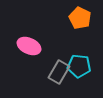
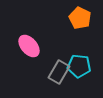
pink ellipse: rotated 25 degrees clockwise
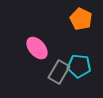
orange pentagon: moved 1 px right, 1 px down
pink ellipse: moved 8 px right, 2 px down
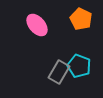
pink ellipse: moved 23 px up
cyan pentagon: rotated 15 degrees clockwise
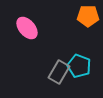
orange pentagon: moved 7 px right, 3 px up; rotated 25 degrees counterclockwise
pink ellipse: moved 10 px left, 3 px down
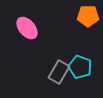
cyan pentagon: moved 1 px right, 1 px down
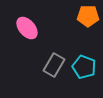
cyan pentagon: moved 4 px right
gray rectangle: moved 5 px left, 7 px up
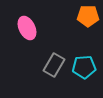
pink ellipse: rotated 15 degrees clockwise
cyan pentagon: rotated 25 degrees counterclockwise
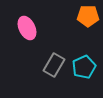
cyan pentagon: rotated 20 degrees counterclockwise
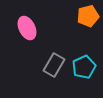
orange pentagon: rotated 15 degrees counterclockwise
